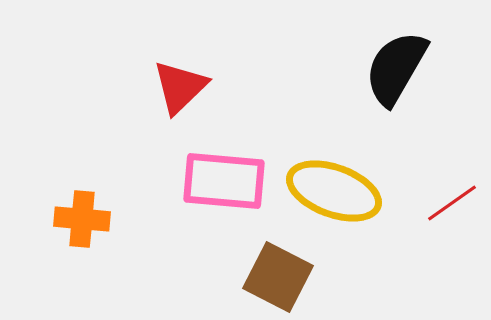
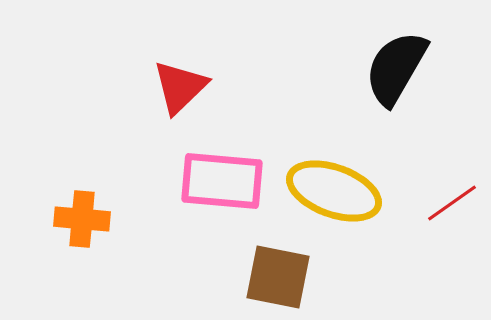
pink rectangle: moved 2 px left
brown square: rotated 16 degrees counterclockwise
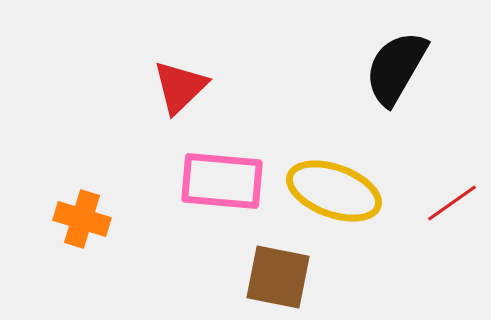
orange cross: rotated 12 degrees clockwise
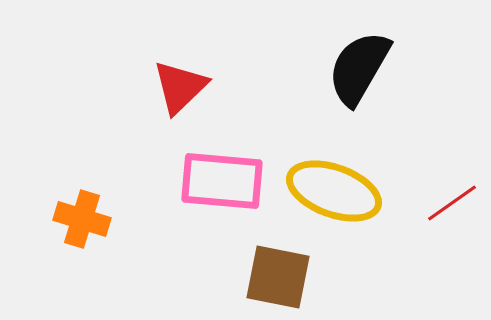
black semicircle: moved 37 px left
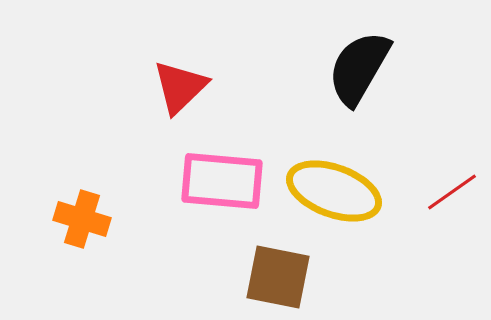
red line: moved 11 px up
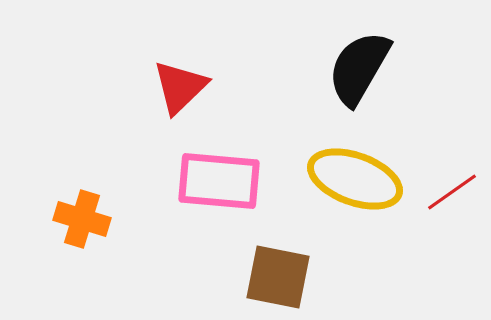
pink rectangle: moved 3 px left
yellow ellipse: moved 21 px right, 12 px up
